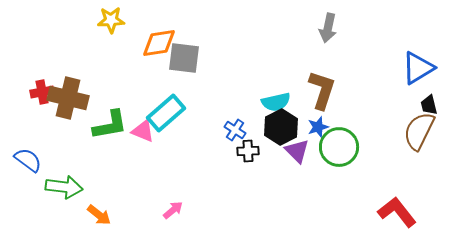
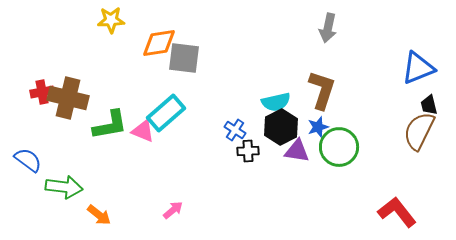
blue triangle: rotated 9 degrees clockwise
purple triangle: rotated 36 degrees counterclockwise
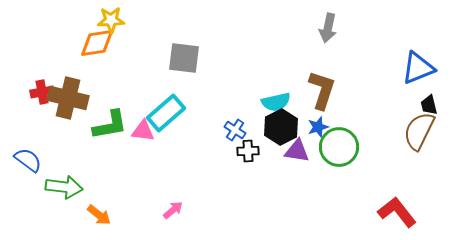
orange diamond: moved 62 px left
pink triangle: rotated 15 degrees counterclockwise
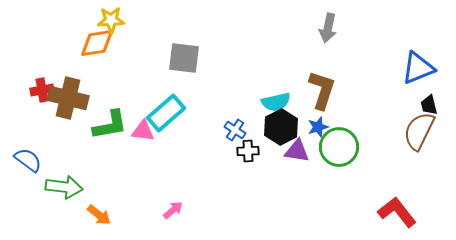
red cross: moved 2 px up
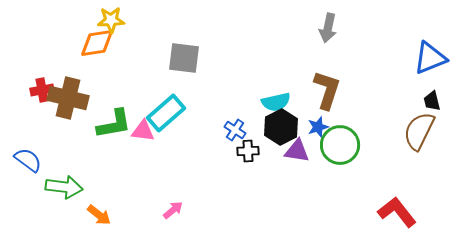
blue triangle: moved 12 px right, 10 px up
brown L-shape: moved 5 px right
black trapezoid: moved 3 px right, 4 px up
green L-shape: moved 4 px right, 1 px up
green circle: moved 1 px right, 2 px up
